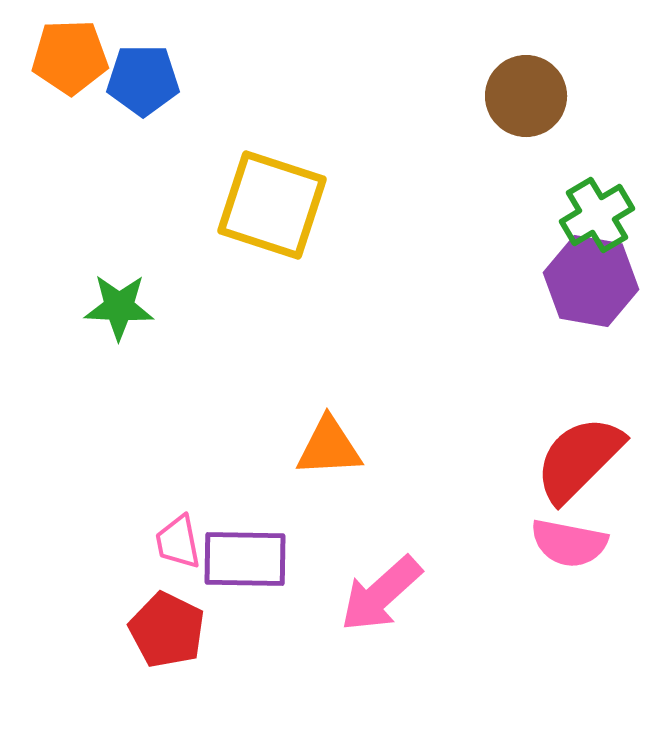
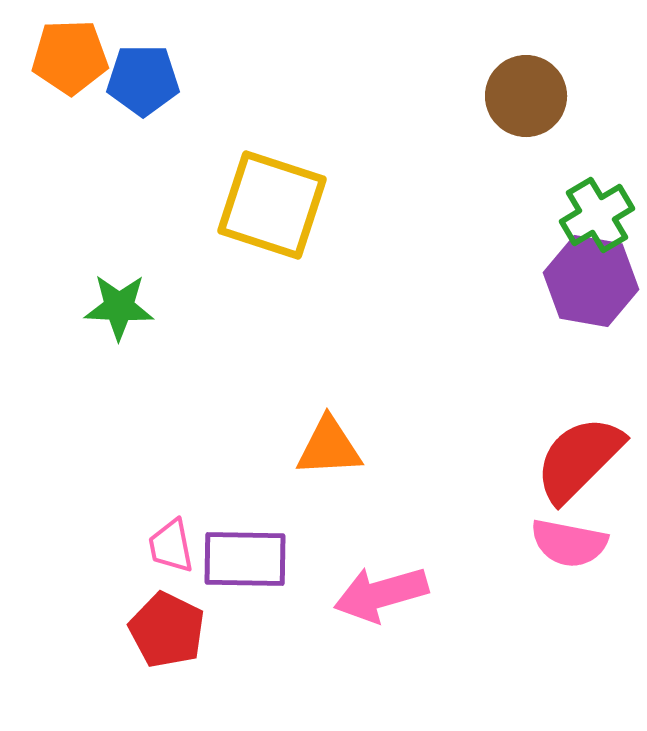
pink trapezoid: moved 7 px left, 4 px down
pink arrow: rotated 26 degrees clockwise
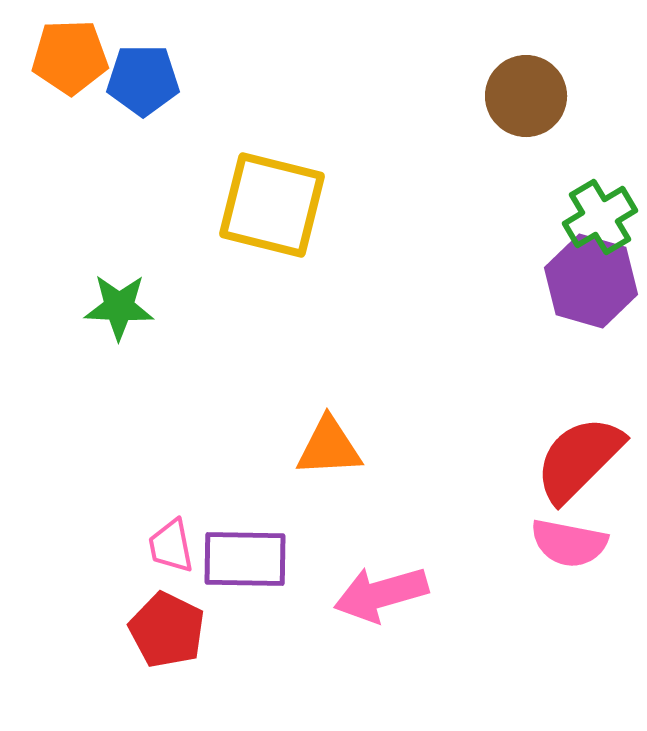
yellow square: rotated 4 degrees counterclockwise
green cross: moved 3 px right, 2 px down
purple hexagon: rotated 6 degrees clockwise
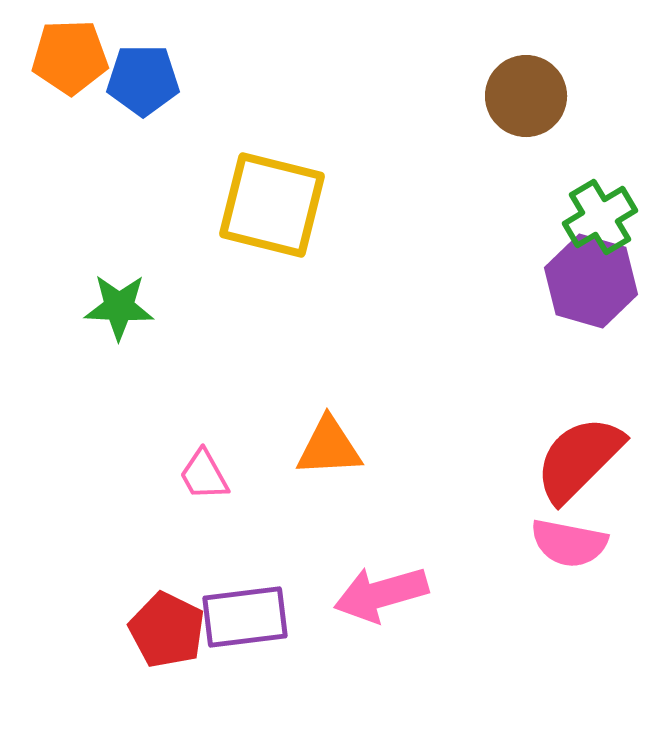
pink trapezoid: moved 33 px right, 71 px up; rotated 18 degrees counterclockwise
purple rectangle: moved 58 px down; rotated 8 degrees counterclockwise
